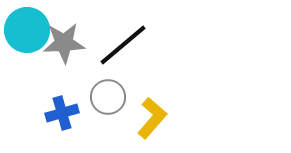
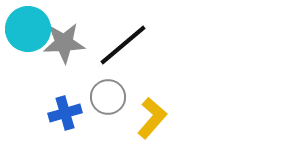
cyan circle: moved 1 px right, 1 px up
blue cross: moved 3 px right
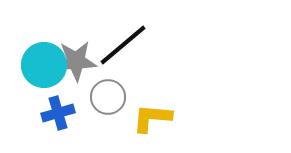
cyan circle: moved 16 px right, 36 px down
gray star: moved 12 px right, 18 px down
blue cross: moved 7 px left
yellow L-shape: rotated 126 degrees counterclockwise
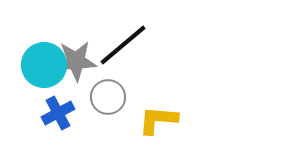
blue cross: rotated 12 degrees counterclockwise
yellow L-shape: moved 6 px right, 2 px down
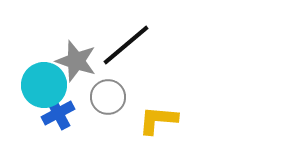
black line: moved 3 px right
gray star: rotated 21 degrees clockwise
cyan circle: moved 20 px down
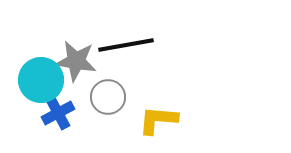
black line: rotated 30 degrees clockwise
gray star: rotated 9 degrees counterclockwise
cyan circle: moved 3 px left, 5 px up
